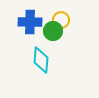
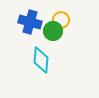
blue cross: rotated 15 degrees clockwise
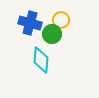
blue cross: moved 1 px down
green circle: moved 1 px left, 3 px down
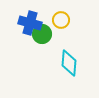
green circle: moved 10 px left
cyan diamond: moved 28 px right, 3 px down
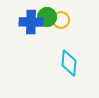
blue cross: moved 1 px right, 1 px up; rotated 15 degrees counterclockwise
green circle: moved 5 px right, 17 px up
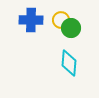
green circle: moved 24 px right, 11 px down
blue cross: moved 2 px up
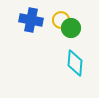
blue cross: rotated 10 degrees clockwise
cyan diamond: moved 6 px right
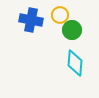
yellow circle: moved 1 px left, 5 px up
green circle: moved 1 px right, 2 px down
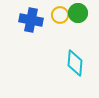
green circle: moved 6 px right, 17 px up
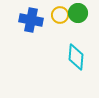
cyan diamond: moved 1 px right, 6 px up
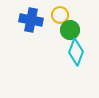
green circle: moved 8 px left, 17 px down
cyan diamond: moved 5 px up; rotated 16 degrees clockwise
